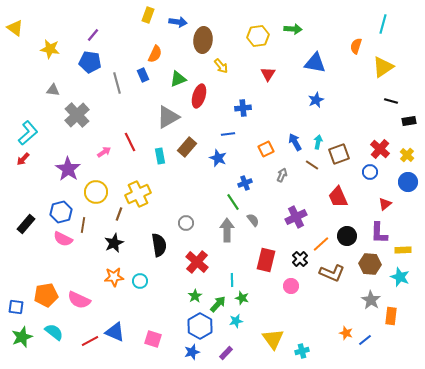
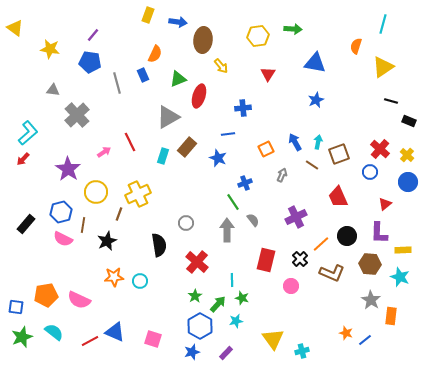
black rectangle at (409, 121): rotated 32 degrees clockwise
cyan rectangle at (160, 156): moved 3 px right; rotated 28 degrees clockwise
black star at (114, 243): moved 7 px left, 2 px up
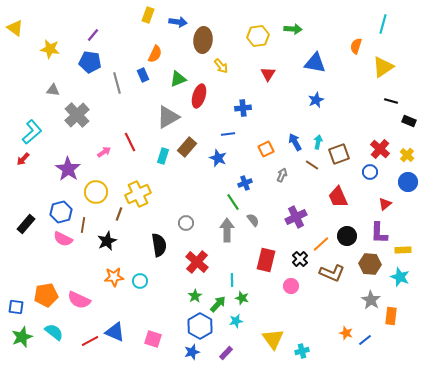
cyan L-shape at (28, 133): moved 4 px right, 1 px up
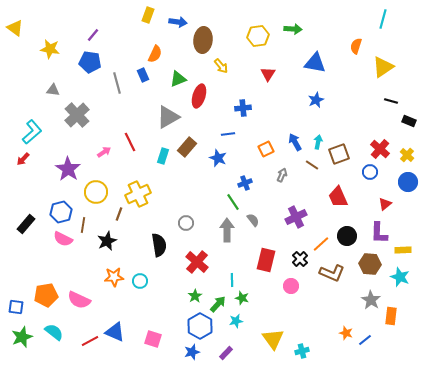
cyan line at (383, 24): moved 5 px up
